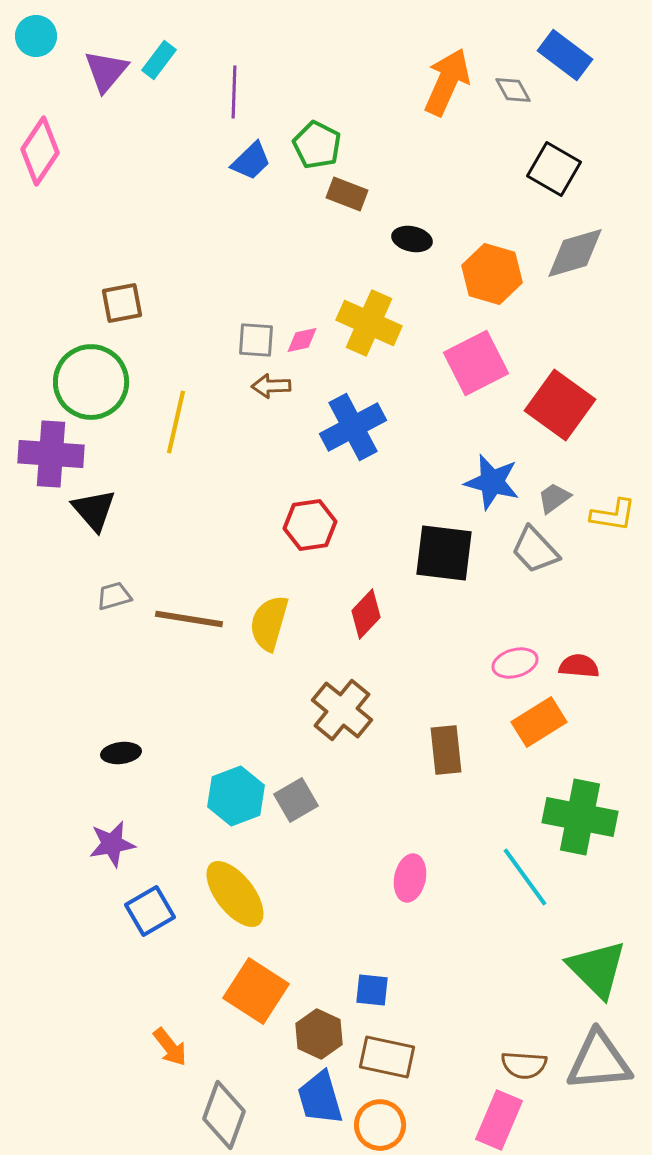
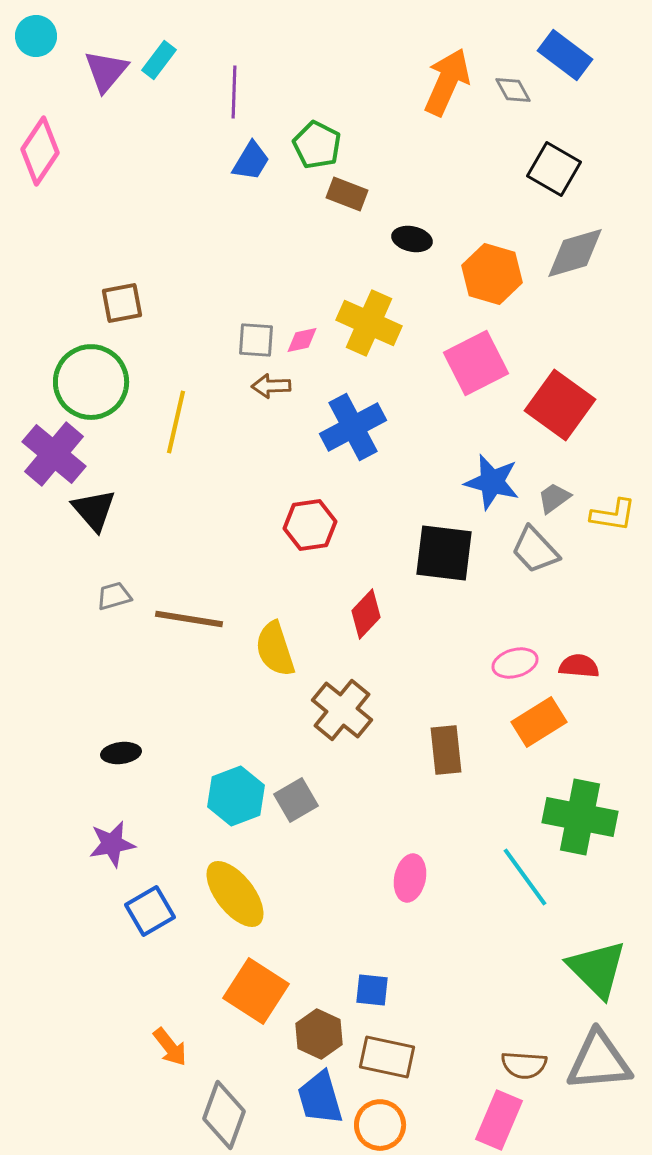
blue trapezoid at (251, 161): rotated 15 degrees counterclockwise
purple cross at (51, 454): moved 3 px right; rotated 36 degrees clockwise
yellow semicircle at (269, 623): moved 6 px right, 26 px down; rotated 34 degrees counterclockwise
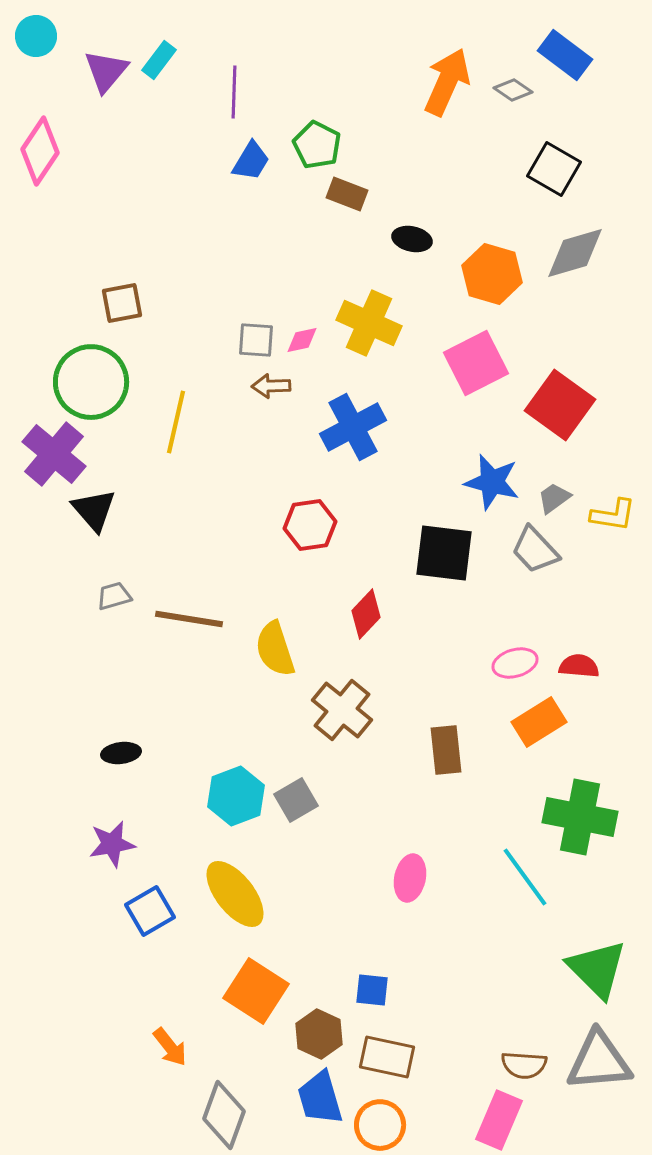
gray diamond at (513, 90): rotated 27 degrees counterclockwise
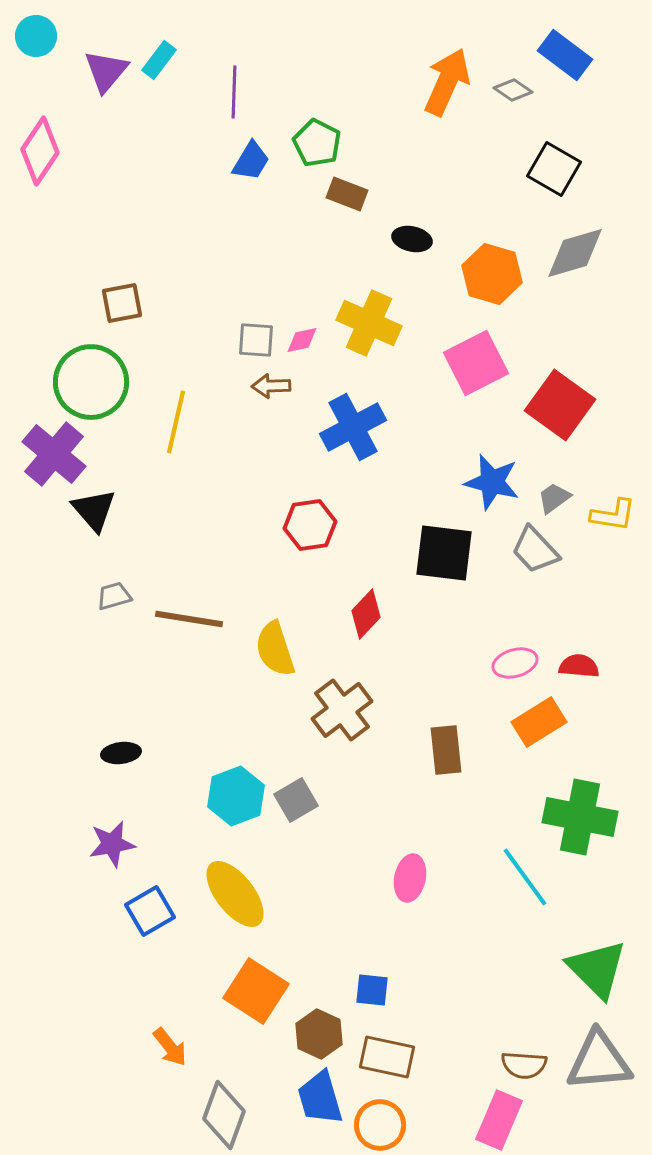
green pentagon at (317, 145): moved 2 px up
brown cross at (342, 710): rotated 14 degrees clockwise
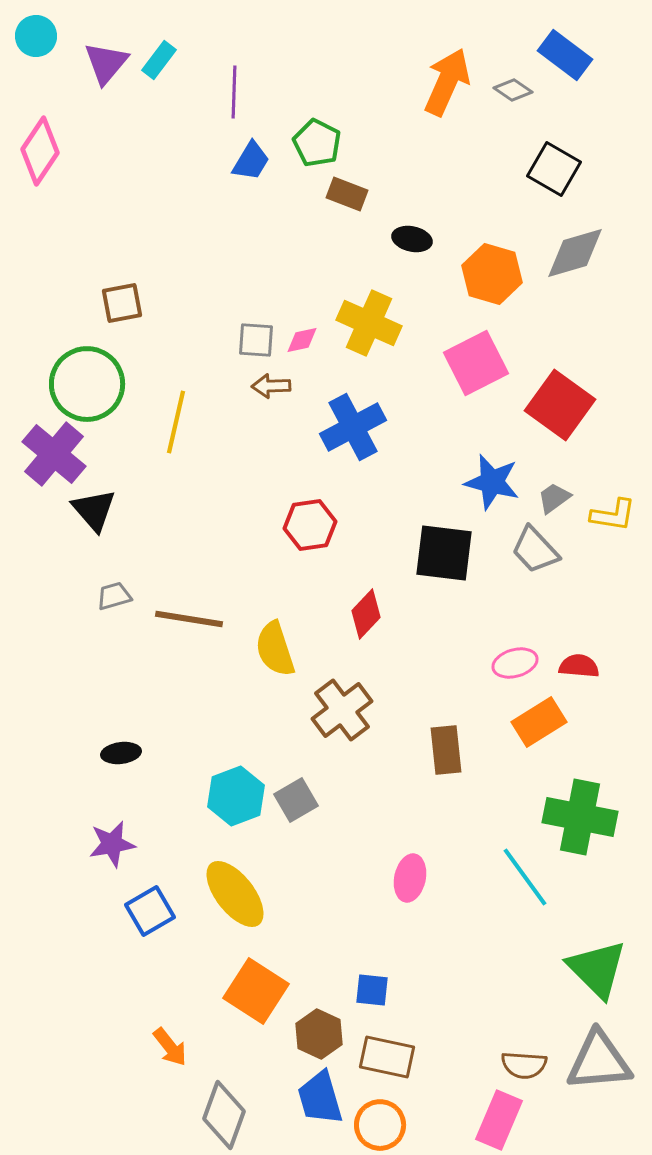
purple triangle at (106, 71): moved 8 px up
green circle at (91, 382): moved 4 px left, 2 px down
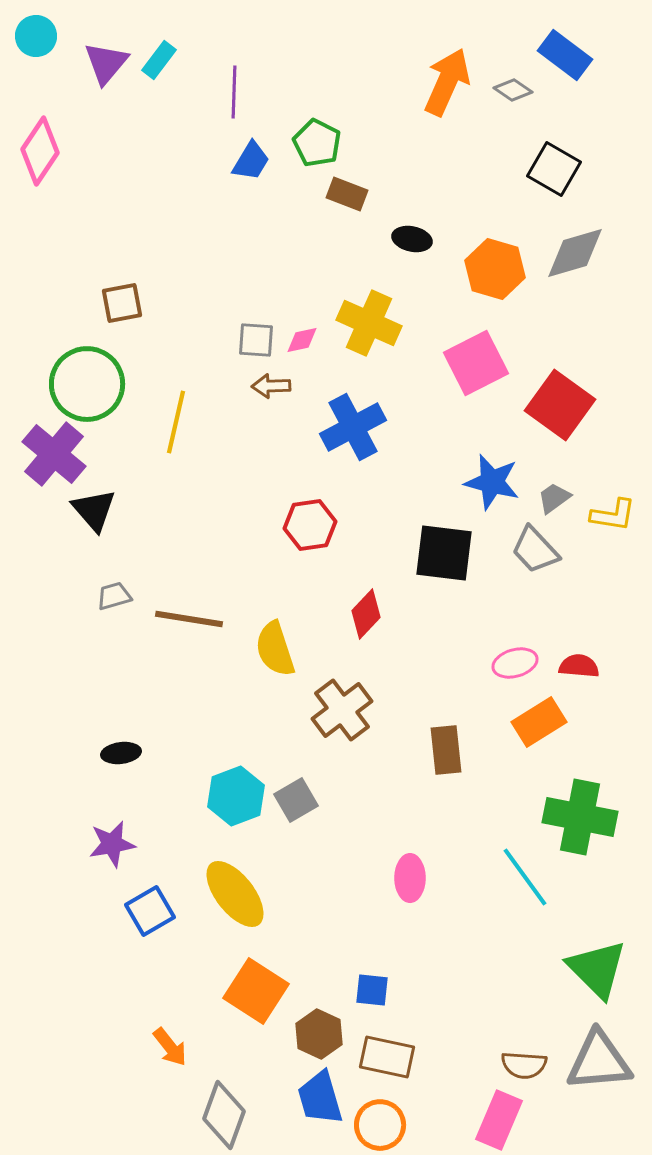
orange hexagon at (492, 274): moved 3 px right, 5 px up
pink ellipse at (410, 878): rotated 12 degrees counterclockwise
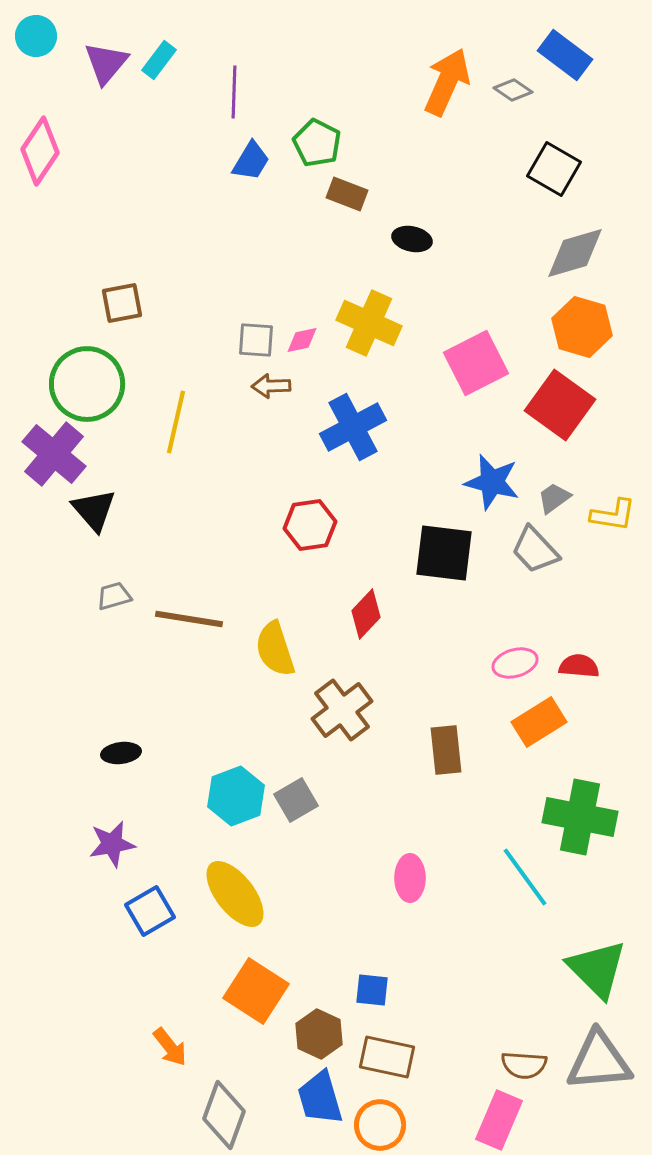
orange hexagon at (495, 269): moved 87 px right, 58 px down
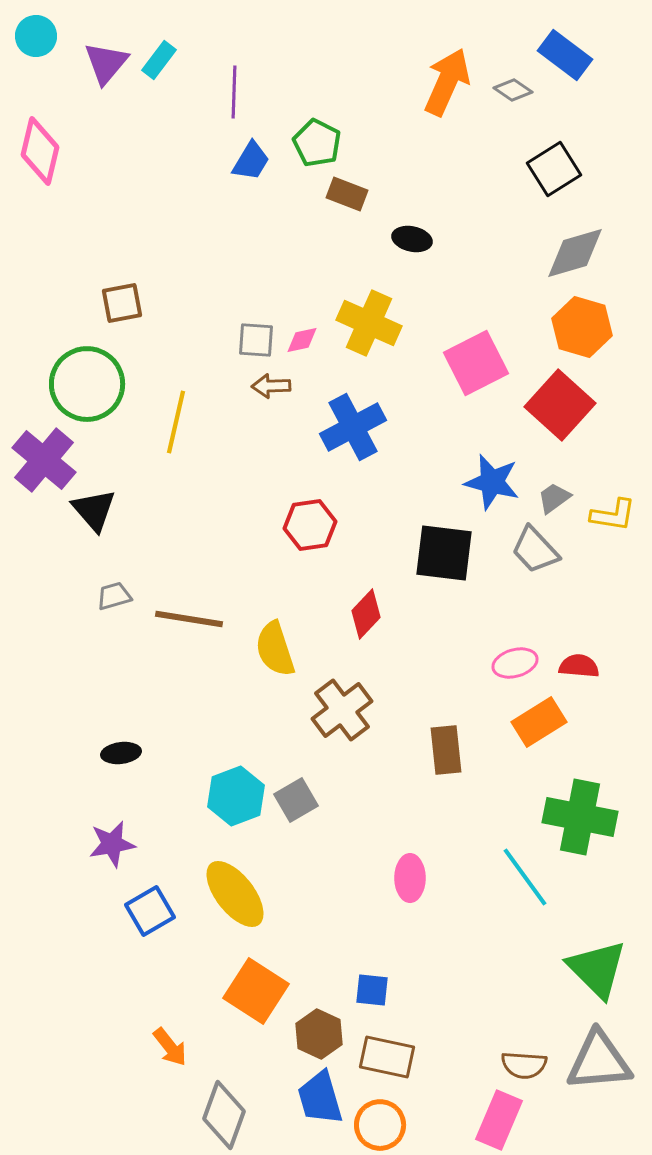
pink diamond at (40, 151): rotated 20 degrees counterclockwise
black square at (554, 169): rotated 28 degrees clockwise
red square at (560, 405): rotated 6 degrees clockwise
purple cross at (54, 454): moved 10 px left, 6 px down
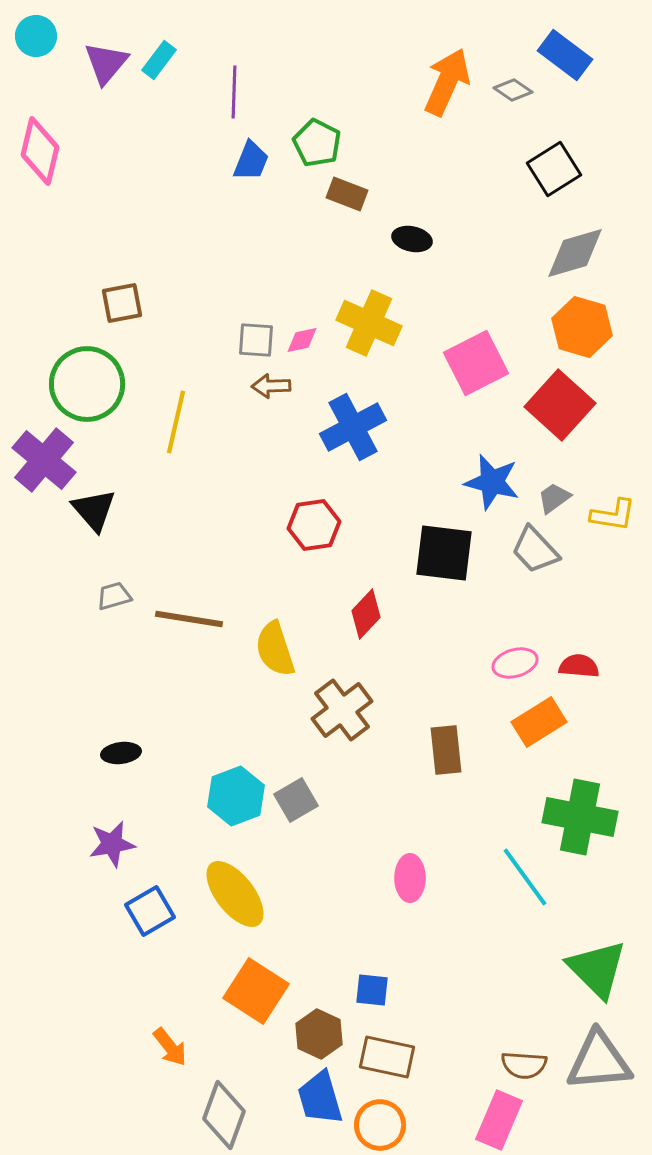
blue trapezoid at (251, 161): rotated 9 degrees counterclockwise
red hexagon at (310, 525): moved 4 px right
